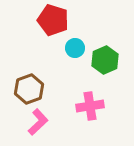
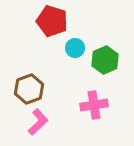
red pentagon: moved 1 px left, 1 px down
pink cross: moved 4 px right, 1 px up
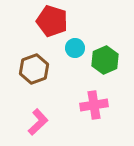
brown hexagon: moved 5 px right, 20 px up
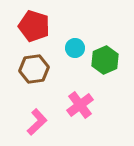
red pentagon: moved 18 px left, 5 px down
brown hexagon: rotated 12 degrees clockwise
pink cross: moved 14 px left; rotated 28 degrees counterclockwise
pink L-shape: moved 1 px left
